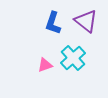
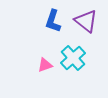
blue L-shape: moved 2 px up
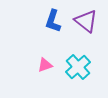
cyan cross: moved 5 px right, 9 px down
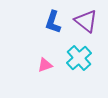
blue L-shape: moved 1 px down
cyan cross: moved 1 px right, 9 px up
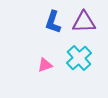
purple triangle: moved 2 px left, 1 px down; rotated 40 degrees counterclockwise
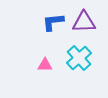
blue L-shape: rotated 65 degrees clockwise
pink triangle: rotated 21 degrees clockwise
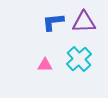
cyan cross: moved 1 px down
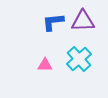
purple triangle: moved 1 px left, 1 px up
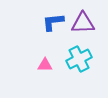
purple triangle: moved 2 px down
cyan cross: rotated 15 degrees clockwise
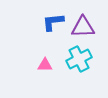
purple triangle: moved 4 px down
